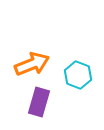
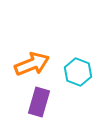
cyan hexagon: moved 3 px up
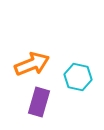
cyan hexagon: moved 5 px down; rotated 8 degrees counterclockwise
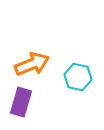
purple rectangle: moved 18 px left
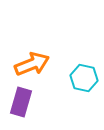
cyan hexagon: moved 6 px right, 1 px down
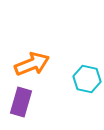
cyan hexagon: moved 3 px right, 1 px down
